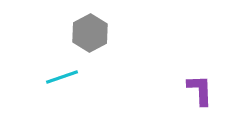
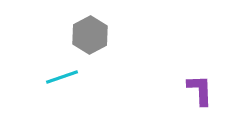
gray hexagon: moved 2 px down
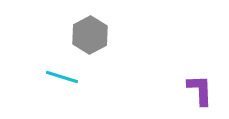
cyan line: rotated 36 degrees clockwise
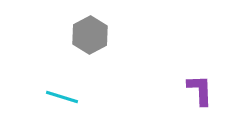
cyan line: moved 20 px down
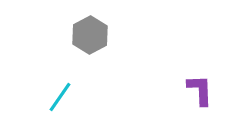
cyan line: moved 2 px left; rotated 72 degrees counterclockwise
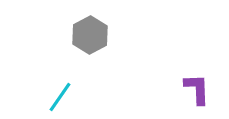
purple L-shape: moved 3 px left, 1 px up
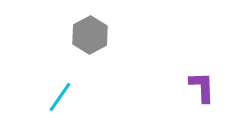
purple L-shape: moved 5 px right, 2 px up
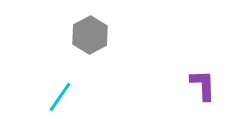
purple L-shape: moved 1 px right, 2 px up
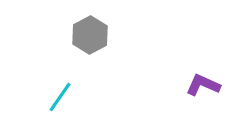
purple L-shape: rotated 64 degrees counterclockwise
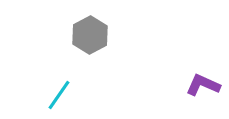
cyan line: moved 1 px left, 2 px up
